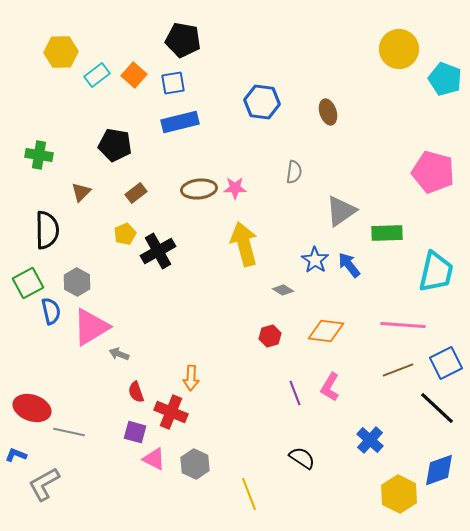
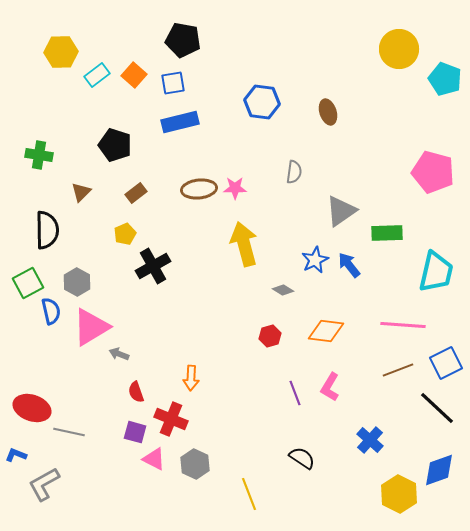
black pentagon at (115, 145): rotated 8 degrees clockwise
black cross at (158, 251): moved 5 px left, 15 px down
blue star at (315, 260): rotated 12 degrees clockwise
red cross at (171, 412): moved 7 px down
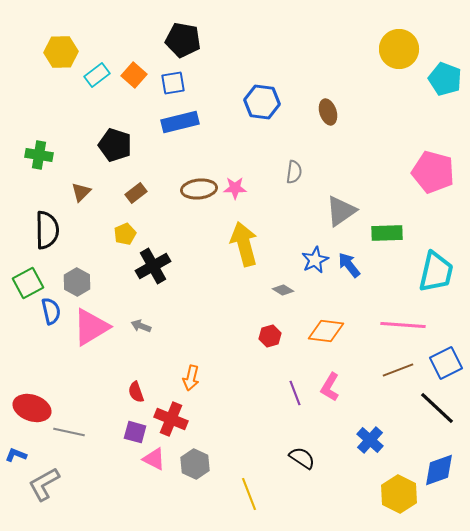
gray arrow at (119, 354): moved 22 px right, 28 px up
orange arrow at (191, 378): rotated 10 degrees clockwise
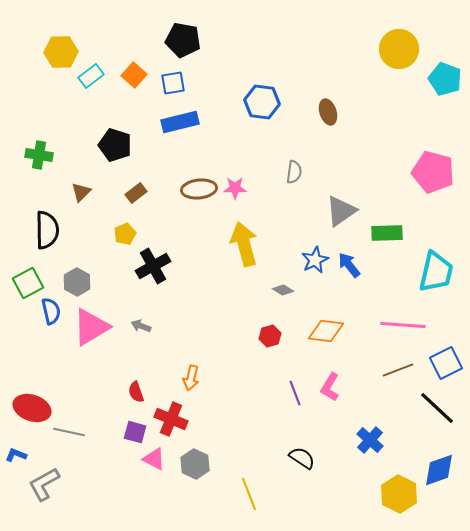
cyan rectangle at (97, 75): moved 6 px left, 1 px down
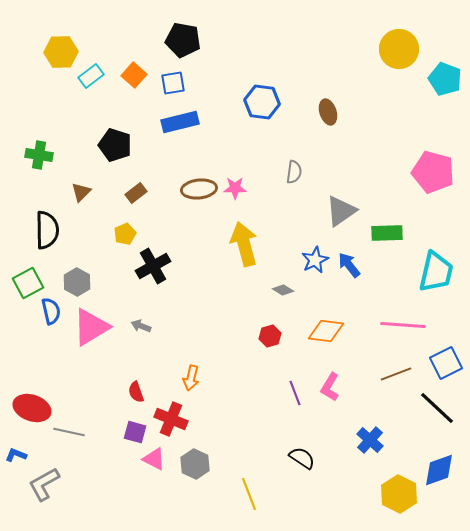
brown line at (398, 370): moved 2 px left, 4 px down
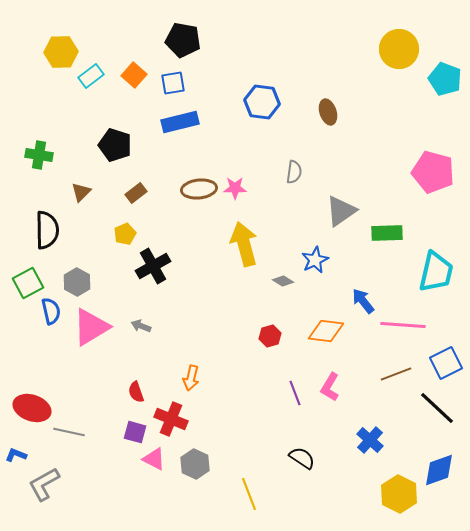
blue arrow at (349, 265): moved 14 px right, 36 px down
gray diamond at (283, 290): moved 9 px up
